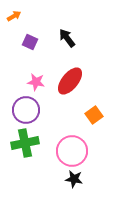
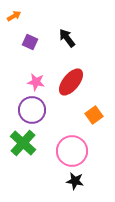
red ellipse: moved 1 px right, 1 px down
purple circle: moved 6 px right
green cross: moved 2 px left; rotated 36 degrees counterclockwise
black star: moved 1 px right, 2 px down
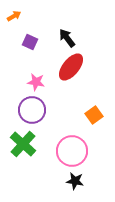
red ellipse: moved 15 px up
green cross: moved 1 px down
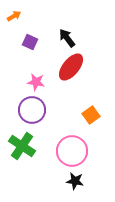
orange square: moved 3 px left
green cross: moved 1 px left, 2 px down; rotated 8 degrees counterclockwise
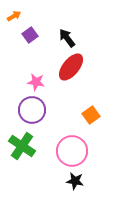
purple square: moved 7 px up; rotated 28 degrees clockwise
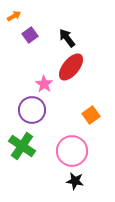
pink star: moved 8 px right, 2 px down; rotated 24 degrees clockwise
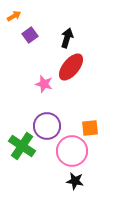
black arrow: rotated 54 degrees clockwise
pink star: rotated 18 degrees counterclockwise
purple circle: moved 15 px right, 16 px down
orange square: moved 1 px left, 13 px down; rotated 30 degrees clockwise
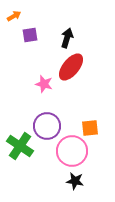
purple square: rotated 28 degrees clockwise
green cross: moved 2 px left
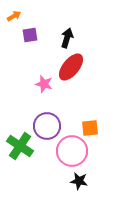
black star: moved 4 px right
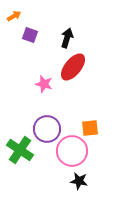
purple square: rotated 28 degrees clockwise
red ellipse: moved 2 px right
purple circle: moved 3 px down
green cross: moved 4 px down
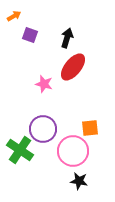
purple circle: moved 4 px left
pink circle: moved 1 px right
